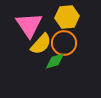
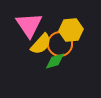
yellow hexagon: moved 4 px right, 13 px down
orange circle: moved 4 px left, 1 px down
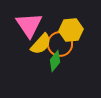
green diamond: rotated 35 degrees counterclockwise
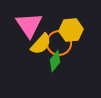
orange circle: moved 1 px left, 1 px up
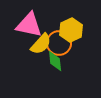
pink triangle: rotated 44 degrees counterclockwise
yellow hexagon: rotated 20 degrees counterclockwise
green diamond: rotated 45 degrees counterclockwise
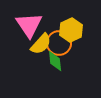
pink triangle: rotated 44 degrees clockwise
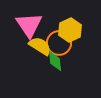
yellow hexagon: moved 1 px left
yellow semicircle: moved 1 px left, 2 px down; rotated 100 degrees counterclockwise
